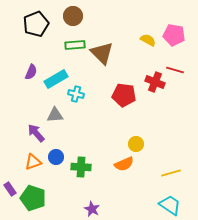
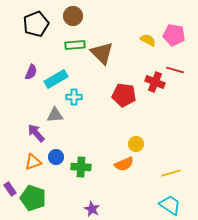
cyan cross: moved 2 px left, 3 px down; rotated 14 degrees counterclockwise
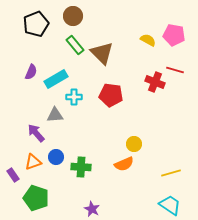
green rectangle: rotated 54 degrees clockwise
red pentagon: moved 13 px left
yellow circle: moved 2 px left
purple rectangle: moved 3 px right, 14 px up
green pentagon: moved 3 px right
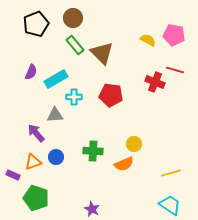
brown circle: moved 2 px down
green cross: moved 12 px right, 16 px up
purple rectangle: rotated 32 degrees counterclockwise
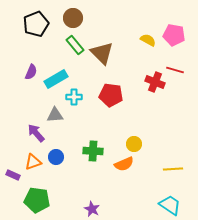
yellow line: moved 2 px right, 4 px up; rotated 12 degrees clockwise
green pentagon: moved 1 px right, 2 px down; rotated 10 degrees counterclockwise
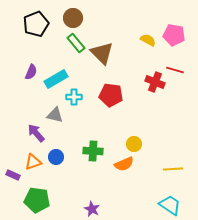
green rectangle: moved 1 px right, 2 px up
gray triangle: rotated 18 degrees clockwise
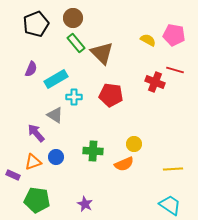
purple semicircle: moved 3 px up
gray triangle: rotated 18 degrees clockwise
purple star: moved 7 px left, 5 px up
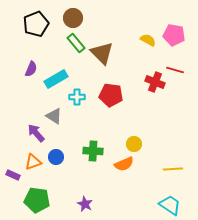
cyan cross: moved 3 px right
gray triangle: moved 1 px left, 1 px down
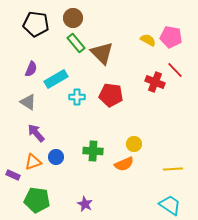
black pentagon: rotated 30 degrees clockwise
pink pentagon: moved 3 px left, 2 px down
red line: rotated 30 degrees clockwise
gray triangle: moved 26 px left, 14 px up
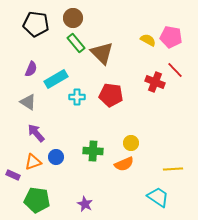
yellow circle: moved 3 px left, 1 px up
cyan trapezoid: moved 12 px left, 8 px up
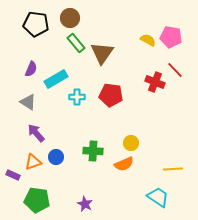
brown circle: moved 3 px left
brown triangle: rotated 20 degrees clockwise
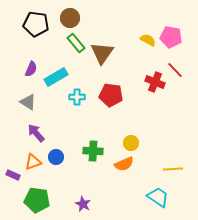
cyan rectangle: moved 2 px up
purple star: moved 2 px left
